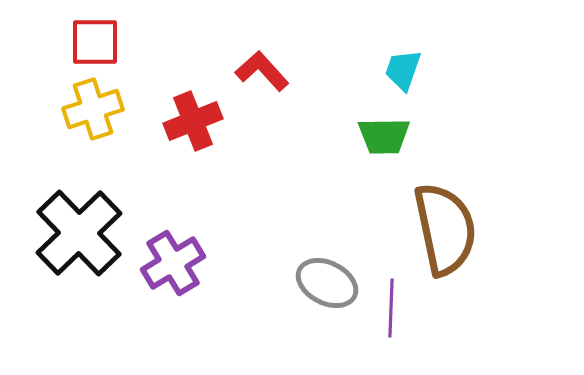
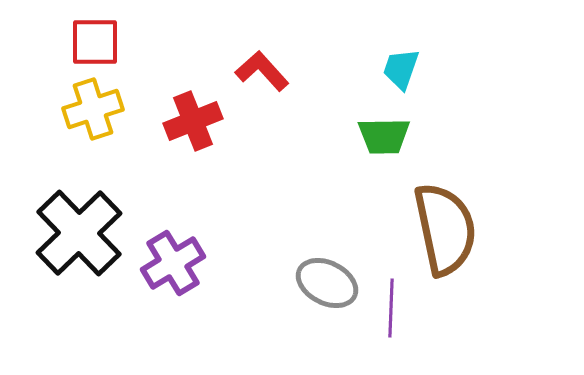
cyan trapezoid: moved 2 px left, 1 px up
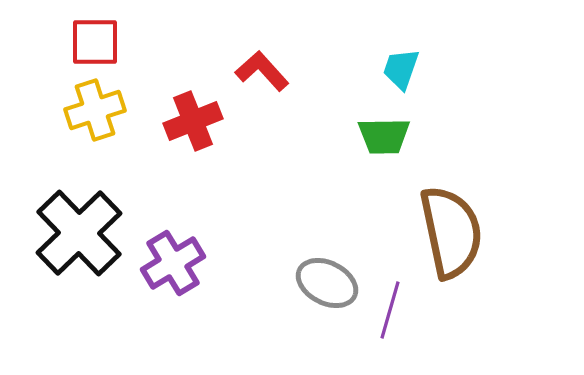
yellow cross: moved 2 px right, 1 px down
brown semicircle: moved 6 px right, 3 px down
purple line: moved 1 px left, 2 px down; rotated 14 degrees clockwise
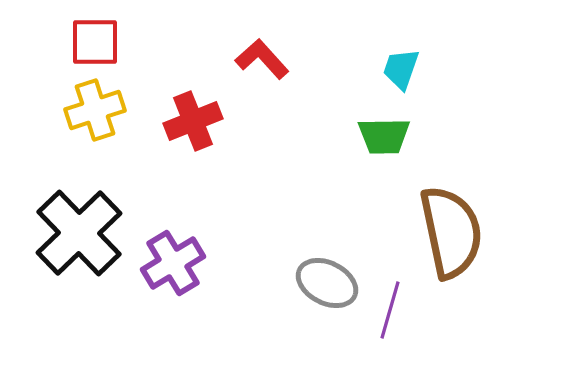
red L-shape: moved 12 px up
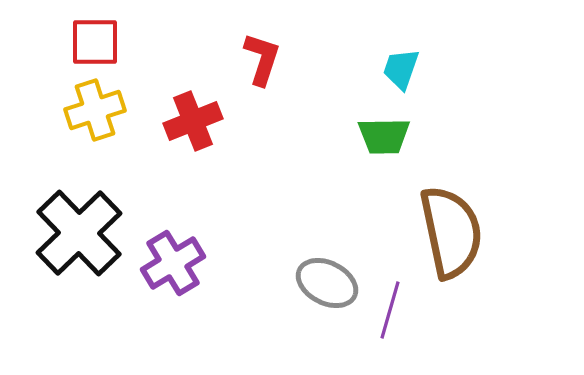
red L-shape: rotated 60 degrees clockwise
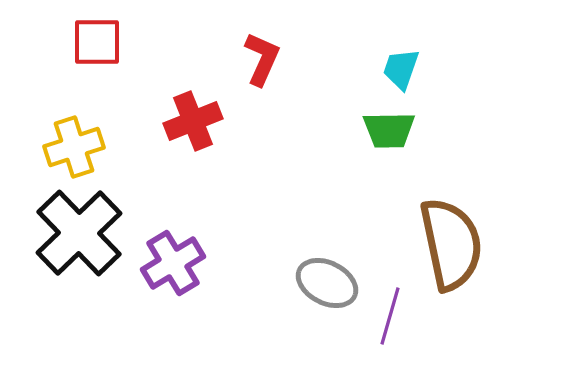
red square: moved 2 px right
red L-shape: rotated 6 degrees clockwise
yellow cross: moved 21 px left, 37 px down
green trapezoid: moved 5 px right, 6 px up
brown semicircle: moved 12 px down
purple line: moved 6 px down
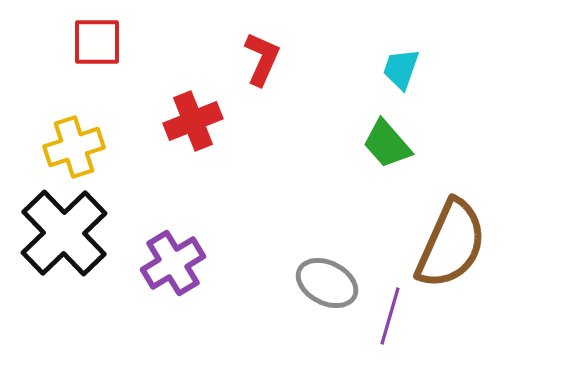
green trapezoid: moved 2 px left, 14 px down; rotated 50 degrees clockwise
black cross: moved 15 px left
brown semicircle: rotated 36 degrees clockwise
